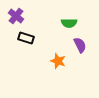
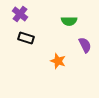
purple cross: moved 4 px right, 2 px up
green semicircle: moved 2 px up
purple semicircle: moved 5 px right
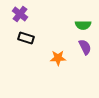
green semicircle: moved 14 px right, 4 px down
purple semicircle: moved 2 px down
orange star: moved 3 px up; rotated 21 degrees counterclockwise
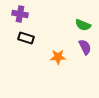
purple cross: rotated 28 degrees counterclockwise
green semicircle: rotated 21 degrees clockwise
orange star: moved 1 px up
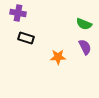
purple cross: moved 2 px left, 1 px up
green semicircle: moved 1 px right, 1 px up
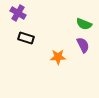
purple cross: rotated 21 degrees clockwise
purple semicircle: moved 2 px left, 2 px up
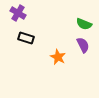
orange star: rotated 28 degrees clockwise
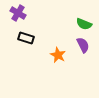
orange star: moved 2 px up
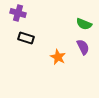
purple cross: rotated 14 degrees counterclockwise
purple semicircle: moved 2 px down
orange star: moved 2 px down
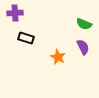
purple cross: moved 3 px left; rotated 21 degrees counterclockwise
